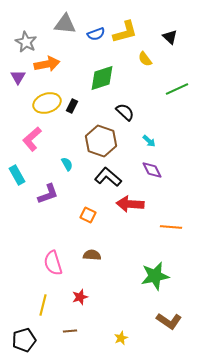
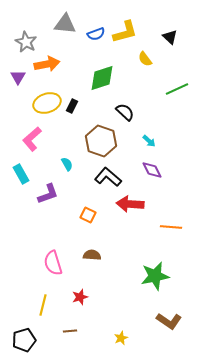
cyan rectangle: moved 4 px right, 1 px up
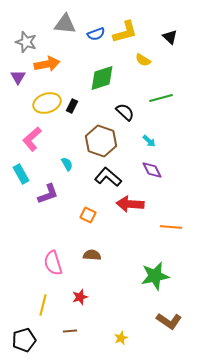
gray star: rotated 10 degrees counterclockwise
yellow semicircle: moved 2 px left, 1 px down; rotated 21 degrees counterclockwise
green line: moved 16 px left, 9 px down; rotated 10 degrees clockwise
